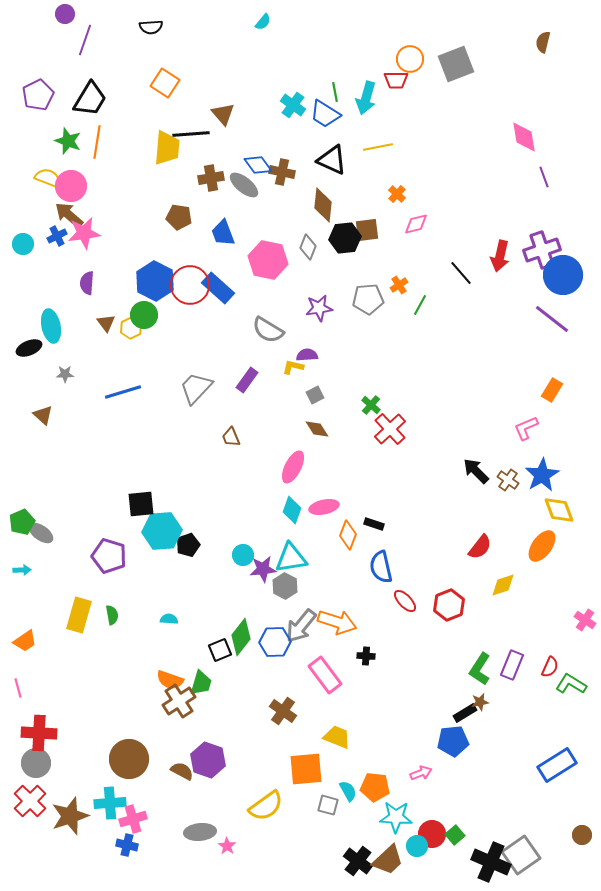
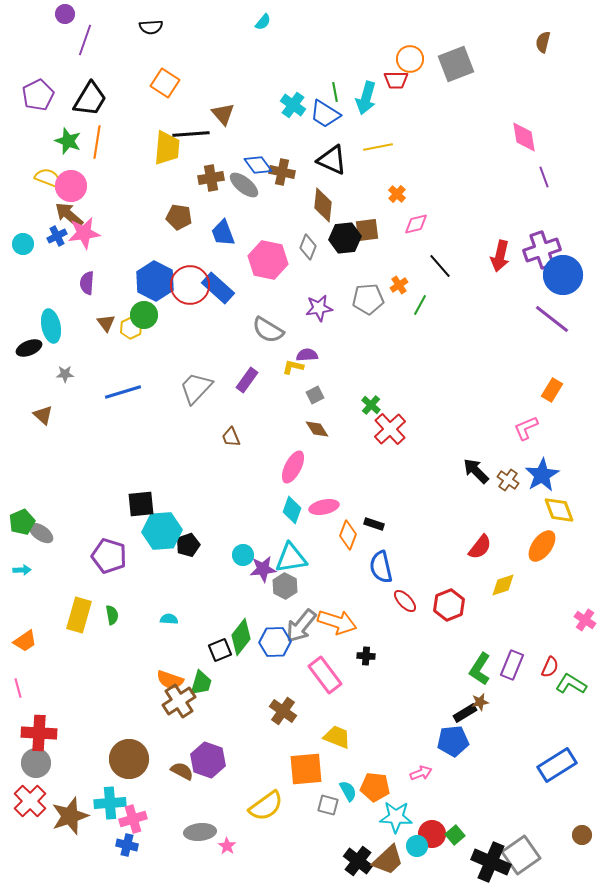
black line at (461, 273): moved 21 px left, 7 px up
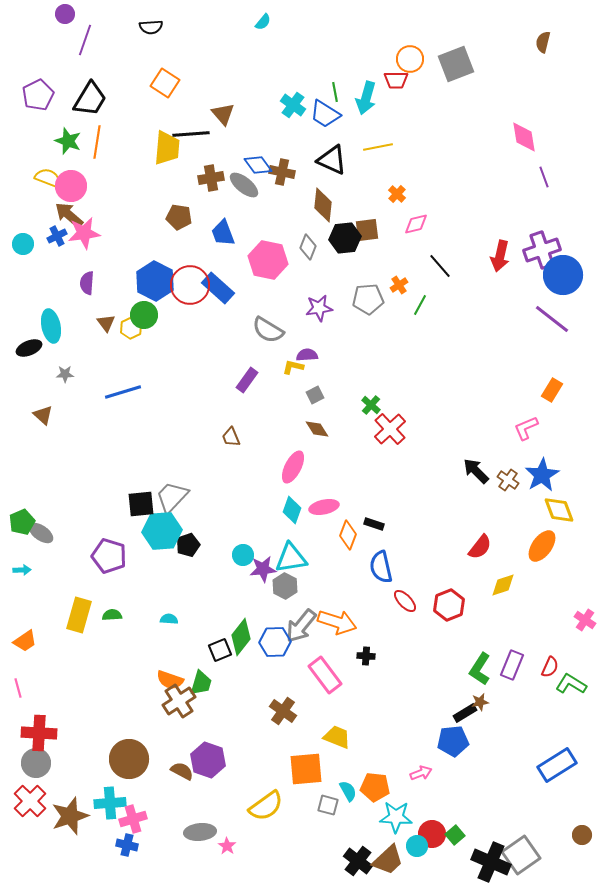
gray trapezoid at (196, 388): moved 24 px left, 109 px down
green semicircle at (112, 615): rotated 84 degrees counterclockwise
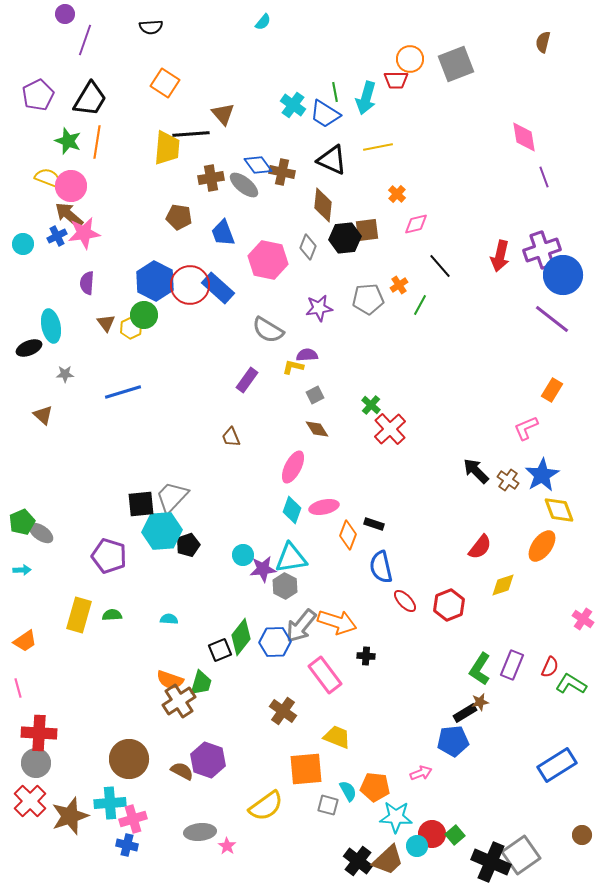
pink cross at (585, 620): moved 2 px left, 1 px up
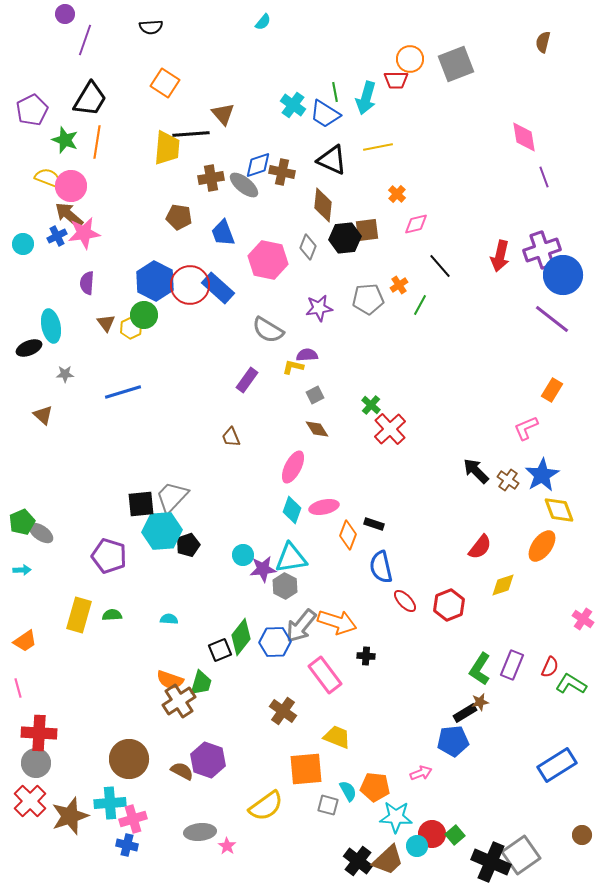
purple pentagon at (38, 95): moved 6 px left, 15 px down
green star at (68, 141): moved 3 px left, 1 px up
blue diamond at (258, 165): rotated 72 degrees counterclockwise
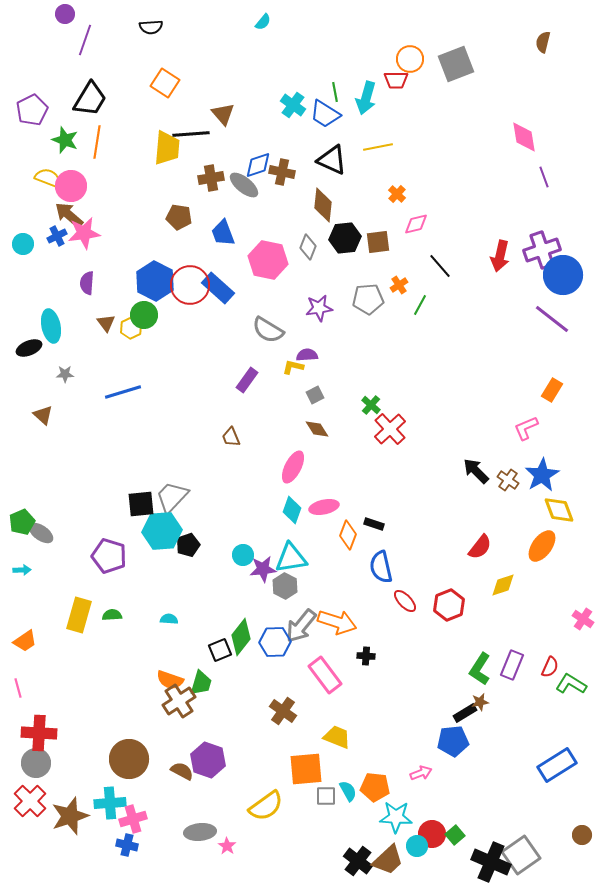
brown square at (367, 230): moved 11 px right, 12 px down
gray square at (328, 805): moved 2 px left, 9 px up; rotated 15 degrees counterclockwise
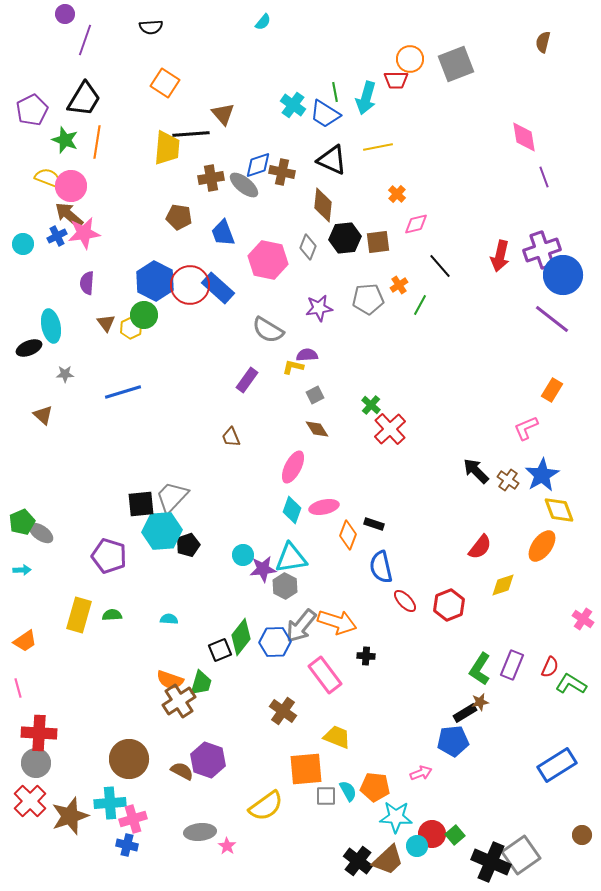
black trapezoid at (90, 99): moved 6 px left
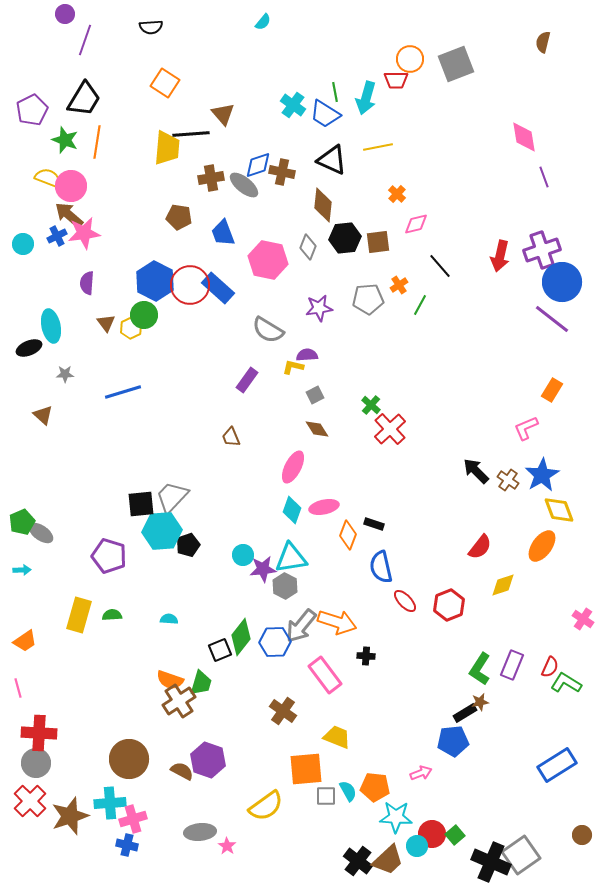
blue circle at (563, 275): moved 1 px left, 7 px down
green L-shape at (571, 684): moved 5 px left, 1 px up
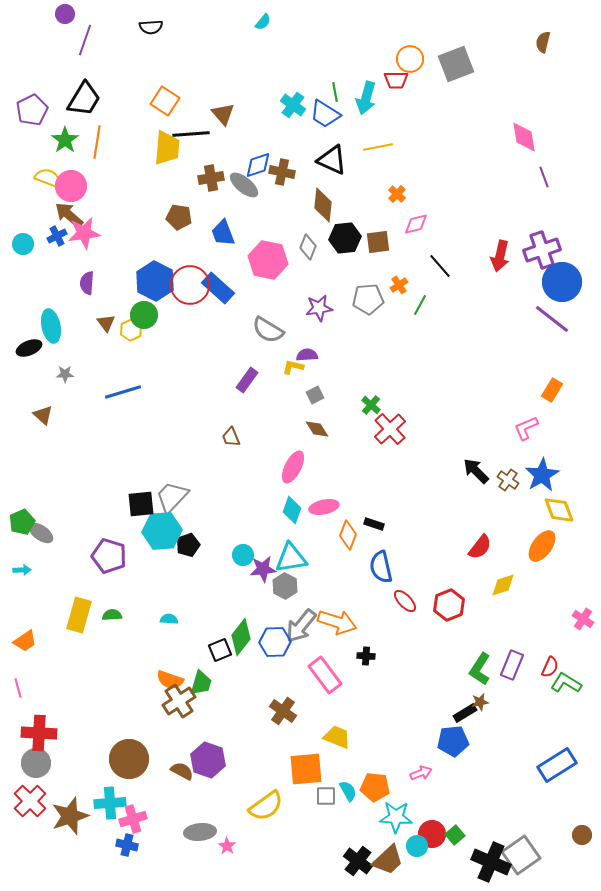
orange square at (165, 83): moved 18 px down
green star at (65, 140): rotated 16 degrees clockwise
yellow hexagon at (131, 328): moved 2 px down
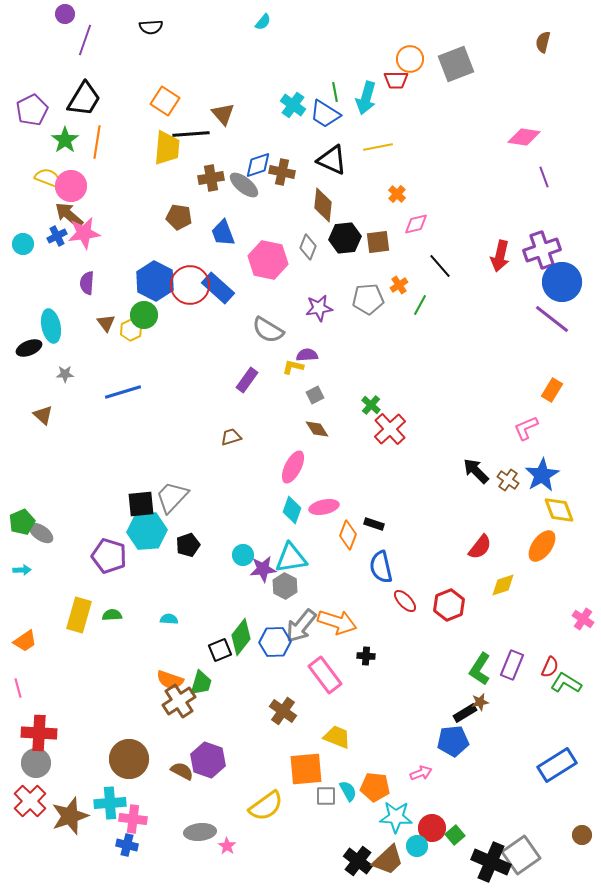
pink diamond at (524, 137): rotated 72 degrees counterclockwise
brown trapezoid at (231, 437): rotated 95 degrees clockwise
cyan hexagon at (162, 531): moved 15 px left
pink cross at (133, 819): rotated 24 degrees clockwise
red circle at (432, 834): moved 6 px up
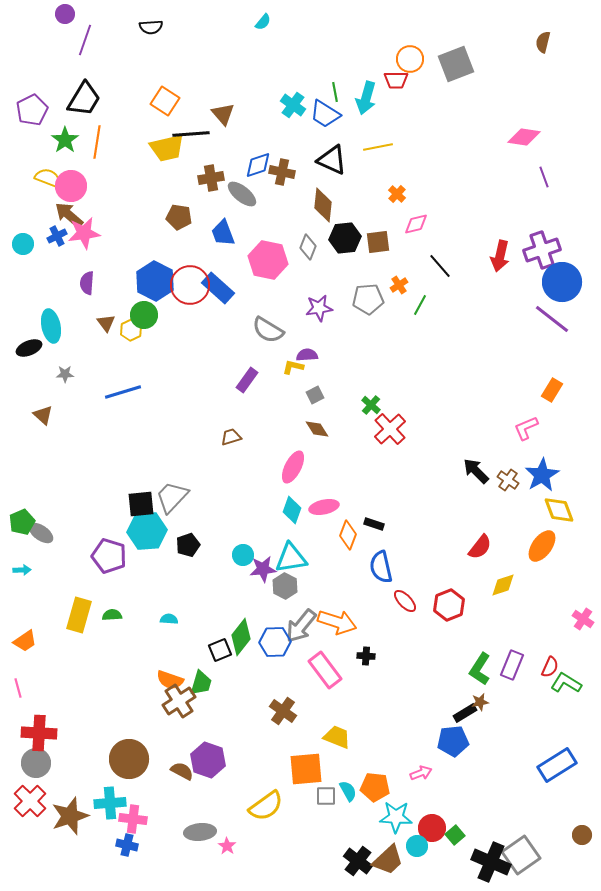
yellow trapezoid at (167, 148): rotated 72 degrees clockwise
gray ellipse at (244, 185): moved 2 px left, 9 px down
pink rectangle at (325, 675): moved 5 px up
